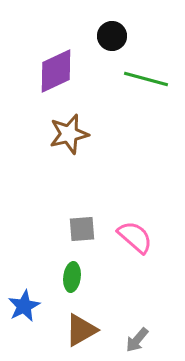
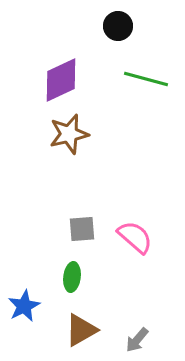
black circle: moved 6 px right, 10 px up
purple diamond: moved 5 px right, 9 px down
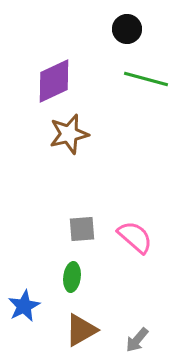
black circle: moved 9 px right, 3 px down
purple diamond: moved 7 px left, 1 px down
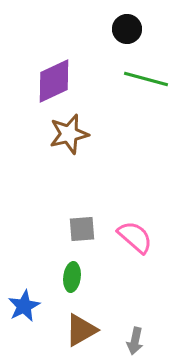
gray arrow: moved 2 px left, 1 px down; rotated 28 degrees counterclockwise
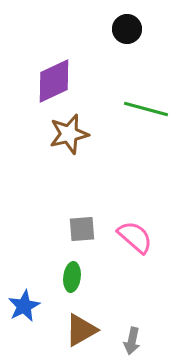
green line: moved 30 px down
gray arrow: moved 3 px left
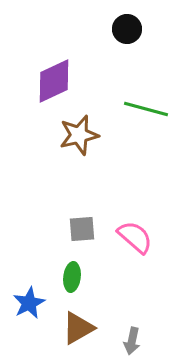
brown star: moved 10 px right, 1 px down
blue star: moved 5 px right, 3 px up
brown triangle: moved 3 px left, 2 px up
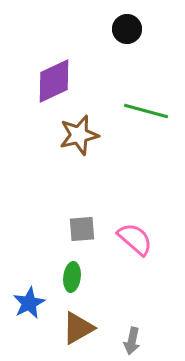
green line: moved 2 px down
pink semicircle: moved 2 px down
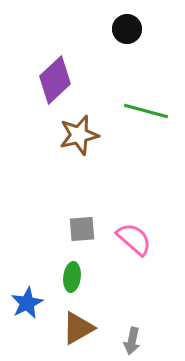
purple diamond: moved 1 px right, 1 px up; rotated 18 degrees counterclockwise
pink semicircle: moved 1 px left
blue star: moved 2 px left
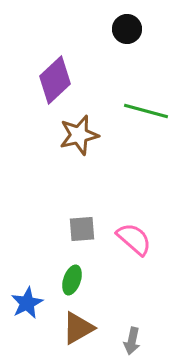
green ellipse: moved 3 px down; rotated 12 degrees clockwise
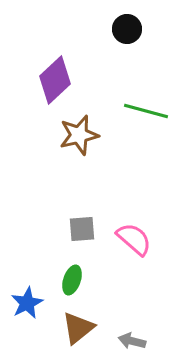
brown triangle: rotated 9 degrees counterclockwise
gray arrow: rotated 92 degrees clockwise
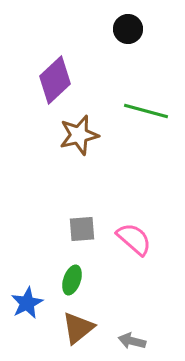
black circle: moved 1 px right
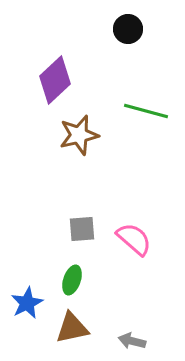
brown triangle: moved 6 px left; rotated 27 degrees clockwise
